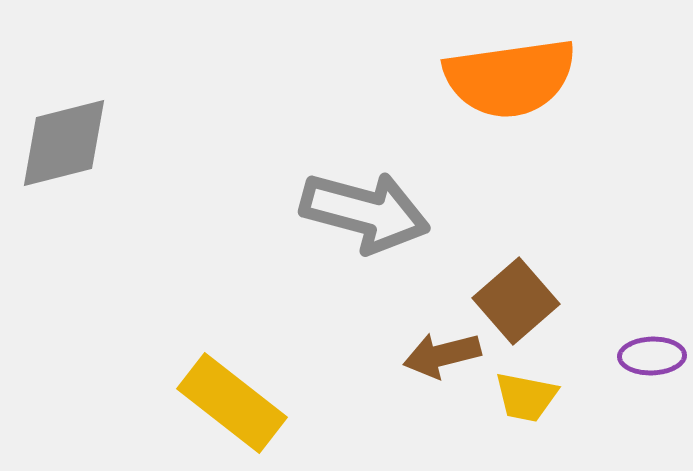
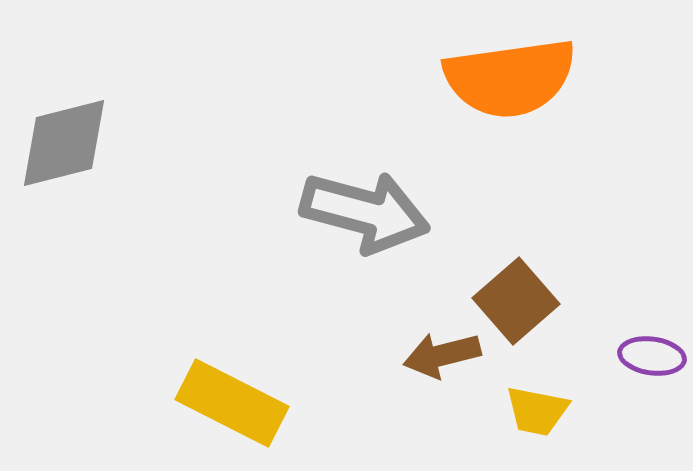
purple ellipse: rotated 10 degrees clockwise
yellow trapezoid: moved 11 px right, 14 px down
yellow rectangle: rotated 11 degrees counterclockwise
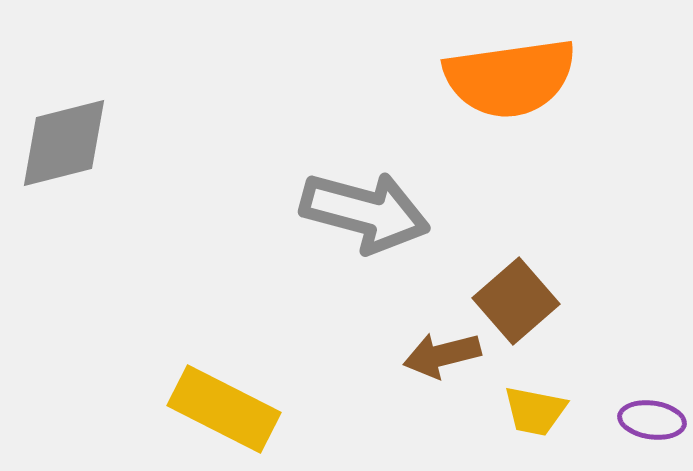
purple ellipse: moved 64 px down
yellow rectangle: moved 8 px left, 6 px down
yellow trapezoid: moved 2 px left
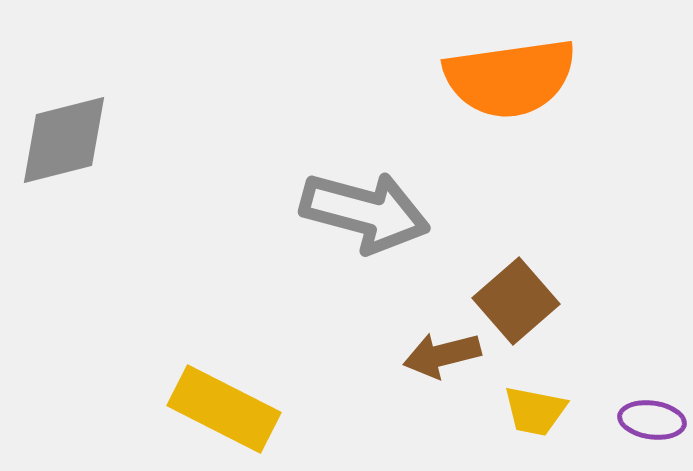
gray diamond: moved 3 px up
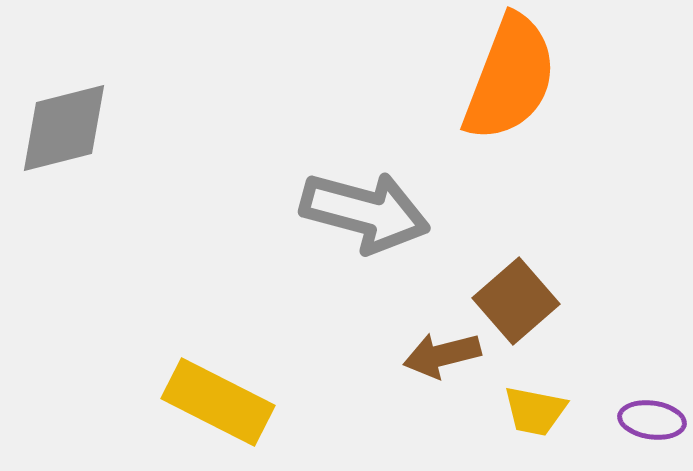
orange semicircle: rotated 61 degrees counterclockwise
gray diamond: moved 12 px up
yellow rectangle: moved 6 px left, 7 px up
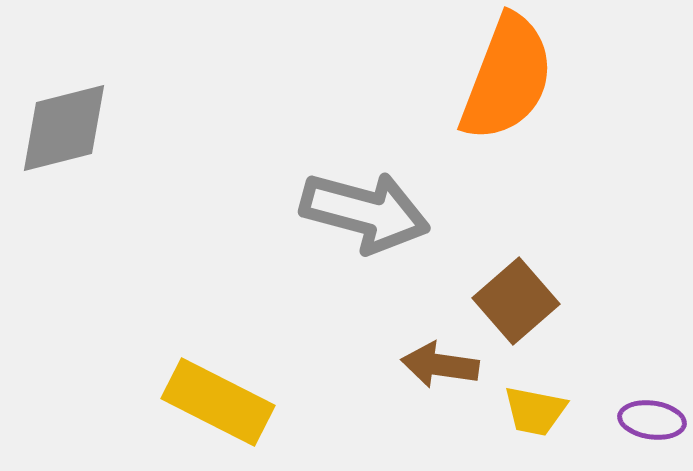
orange semicircle: moved 3 px left
brown arrow: moved 2 px left, 10 px down; rotated 22 degrees clockwise
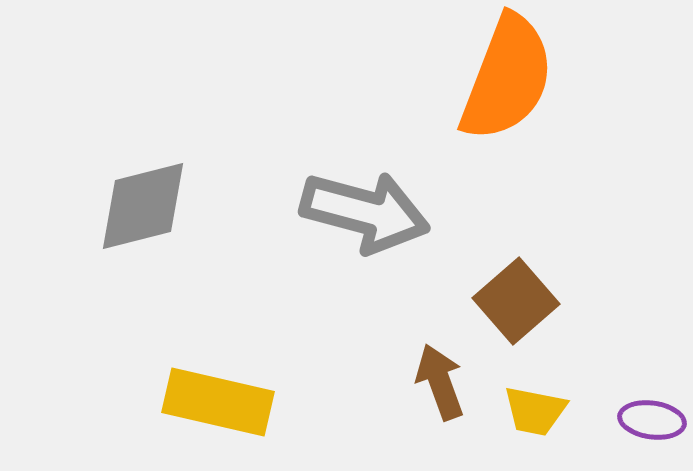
gray diamond: moved 79 px right, 78 px down
brown arrow: moved 17 px down; rotated 62 degrees clockwise
yellow rectangle: rotated 14 degrees counterclockwise
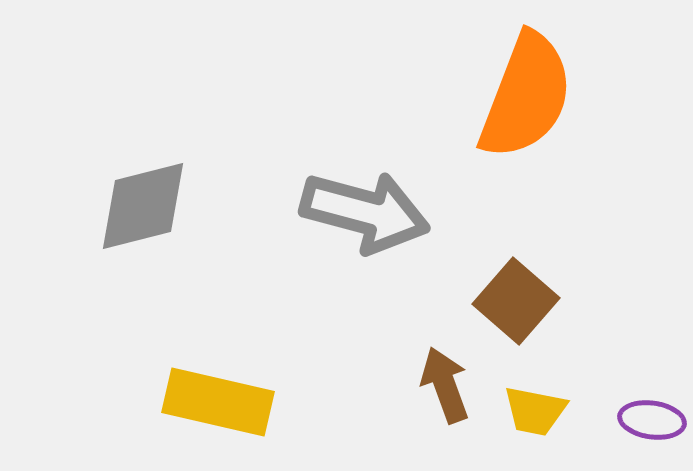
orange semicircle: moved 19 px right, 18 px down
brown square: rotated 8 degrees counterclockwise
brown arrow: moved 5 px right, 3 px down
